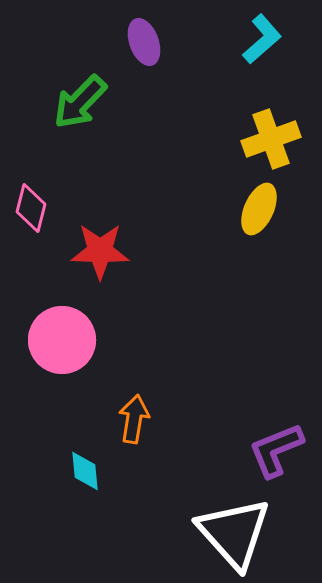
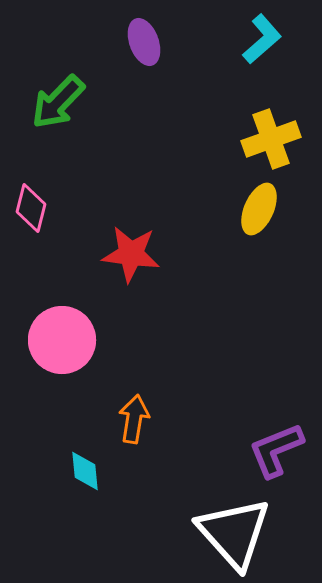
green arrow: moved 22 px left
red star: moved 31 px right, 3 px down; rotated 6 degrees clockwise
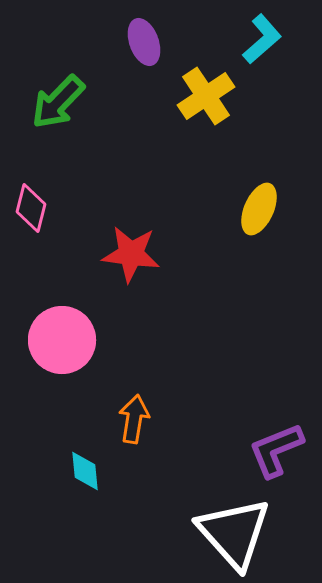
yellow cross: moved 65 px left, 43 px up; rotated 14 degrees counterclockwise
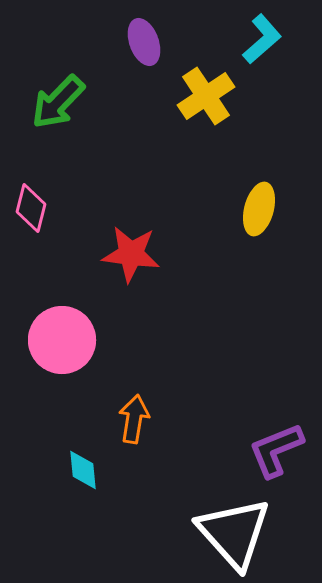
yellow ellipse: rotated 9 degrees counterclockwise
cyan diamond: moved 2 px left, 1 px up
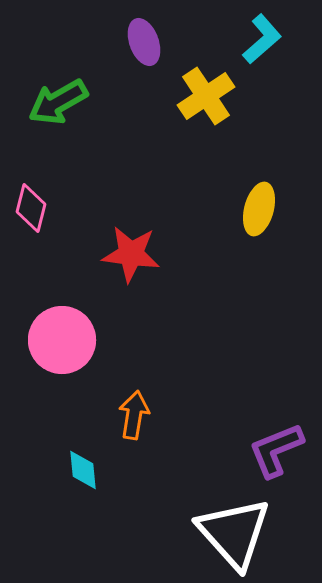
green arrow: rotated 16 degrees clockwise
orange arrow: moved 4 px up
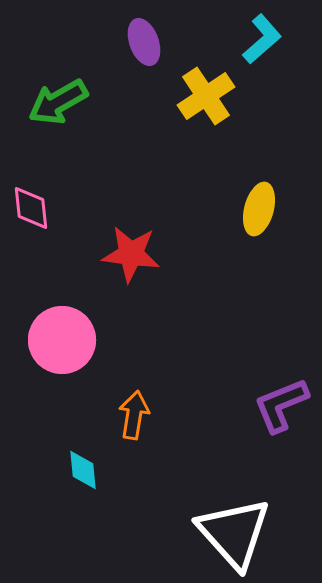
pink diamond: rotated 21 degrees counterclockwise
purple L-shape: moved 5 px right, 45 px up
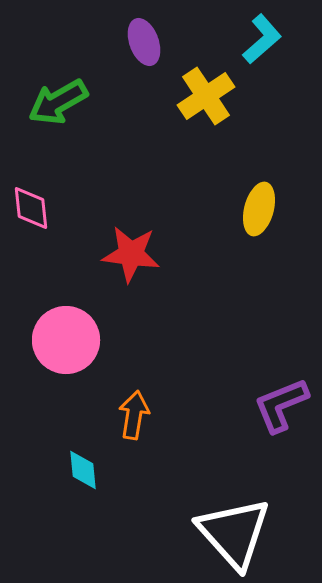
pink circle: moved 4 px right
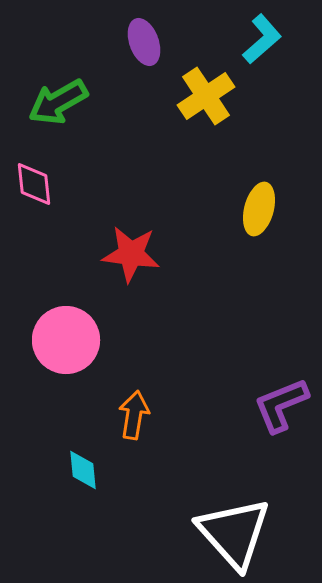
pink diamond: moved 3 px right, 24 px up
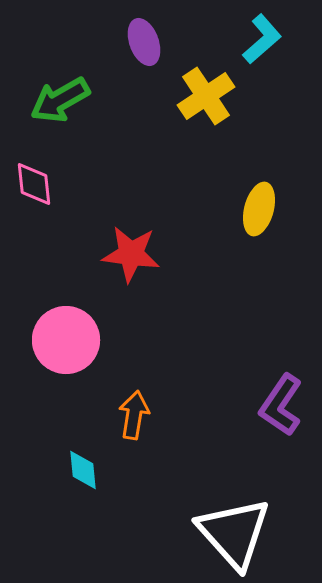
green arrow: moved 2 px right, 2 px up
purple L-shape: rotated 34 degrees counterclockwise
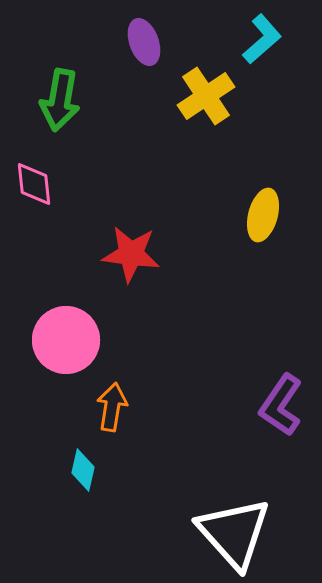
green arrow: rotated 50 degrees counterclockwise
yellow ellipse: moved 4 px right, 6 px down
orange arrow: moved 22 px left, 8 px up
cyan diamond: rotated 18 degrees clockwise
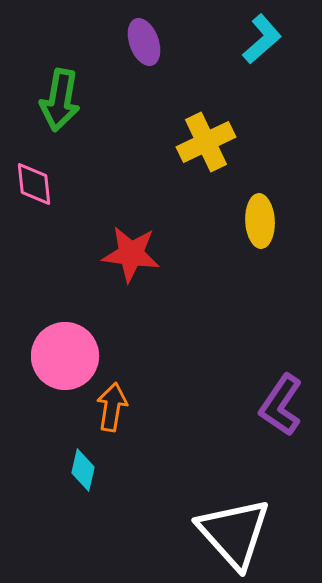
yellow cross: moved 46 px down; rotated 8 degrees clockwise
yellow ellipse: moved 3 px left, 6 px down; rotated 18 degrees counterclockwise
pink circle: moved 1 px left, 16 px down
